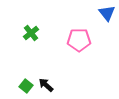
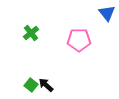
green square: moved 5 px right, 1 px up
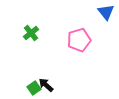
blue triangle: moved 1 px left, 1 px up
pink pentagon: rotated 15 degrees counterclockwise
green square: moved 3 px right, 3 px down; rotated 16 degrees clockwise
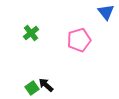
green square: moved 2 px left
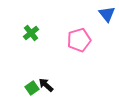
blue triangle: moved 1 px right, 2 px down
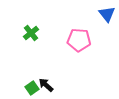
pink pentagon: rotated 20 degrees clockwise
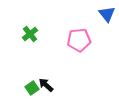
green cross: moved 1 px left, 1 px down
pink pentagon: rotated 10 degrees counterclockwise
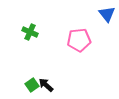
green cross: moved 2 px up; rotated 28 degrees counterclockwise
green square: moved 3 px up
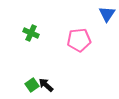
blue triangle: rotated 12 degrees clockwise
green cross: moved 1 px right, 1 px down
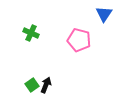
blue triangle: moved 3 px left
pink pentagon: rotated 20 degrees clockwise
black arrow: rotated 70 degrees clockwise
